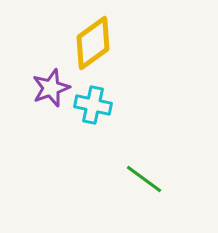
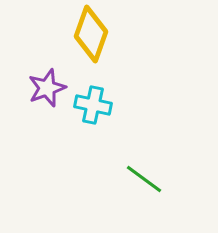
yellow diamond: moved 2 px left, 9 px up; rotated 34 degrees counterclockwise
purple star: moved 4 px left
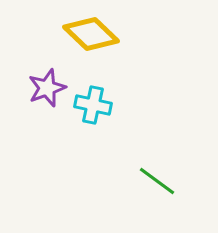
yellow diamond: rotated 66 degrees counterclockwise
green line: moved 13 px right, 2 px down
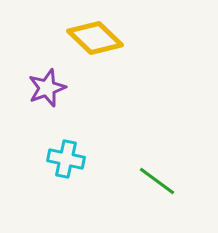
yellow diamond: moved 4 px right, 4 px down
cyan cross: moved 27 px left, 54 px down
